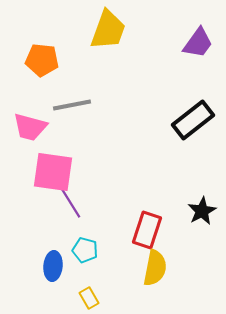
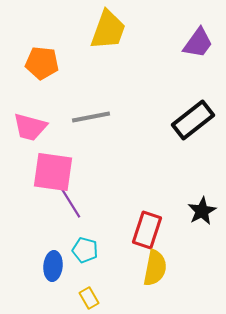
orange pentagon: moved 3 px down
gray line: moved 19 px right, 12 px down
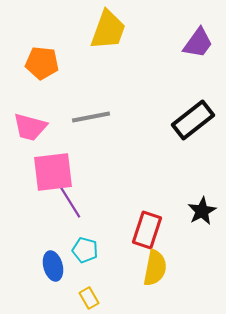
pink square: rotated 15 degrees counterclockwise
blue ellipse: rotated 20 degrees counterclockwise
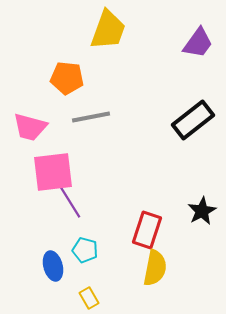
orange pentagon: moved 25 px right, 15 px down
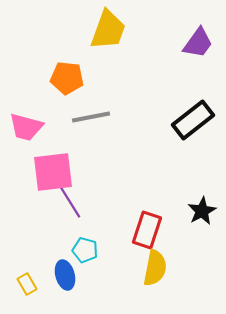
pink trapezoid: moved 4 px left
blue ellipse: moved 12 px right, 9 px down
yellow rectangle: moved 62 px left, 14 px up
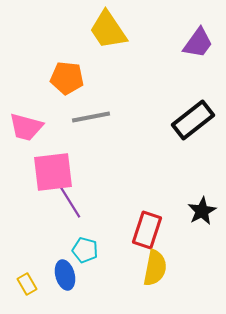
yellow trapezoid: rotated 126 degrees clockwise
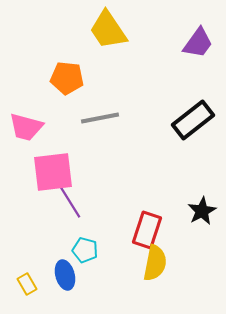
gray line: moved 9 px right, 1 px down
yellow semicircle: moved 5 px up
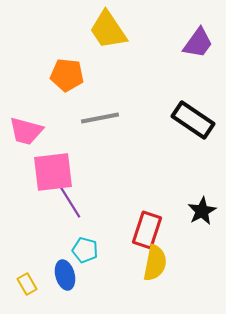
orange pentagon: moved 3 px up
black rectangle: rotated 72 degrees clockwise
pink trapezoid: moved 4 px down
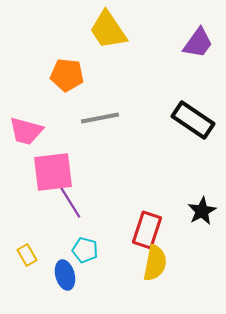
yellow rectangle: moved 29 px up
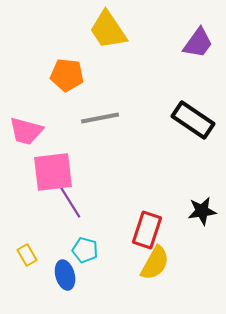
black star: rotated 20 degrees clockwise
yellow semicircle: rotated 18 degrees clockwise
